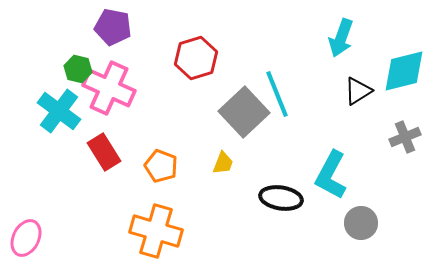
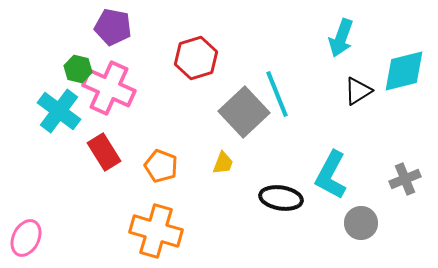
gray cross: moved 42 px down
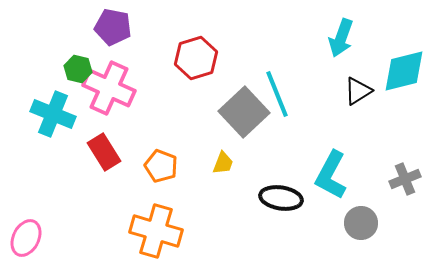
cyan cross: moved 6 px left, 3 px down; rotated 15 degrees counterclockwise
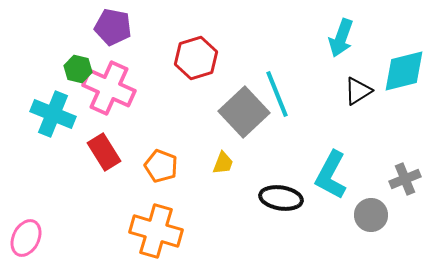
gray circle: moved 10 px right, 8 px up
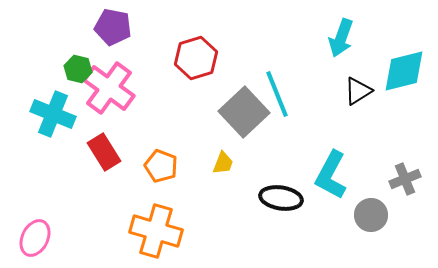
pink cross: rotated 12 degrees clockwise
pink ellipse: moved 9 px right
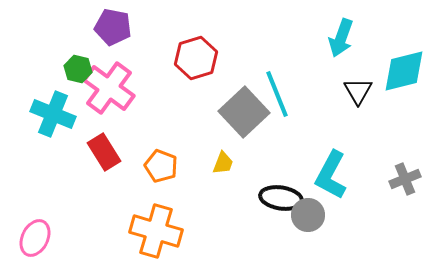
black triangle: rotated 28 degrees counterclockwise
gray circle: moved 63 px left
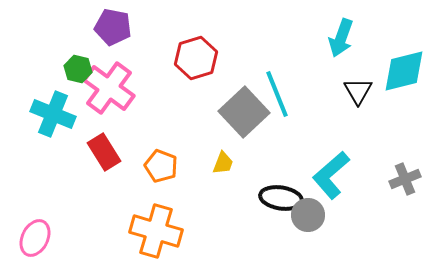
cyan L-shape: rotated 21 degrees clockwise
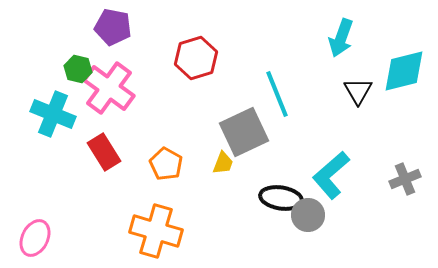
gray square: moved 20 px down; rotated 18 degrees clockwise
orange pentagon: moved 5 px right, 2 px up; rotated 8 degrees clockwise
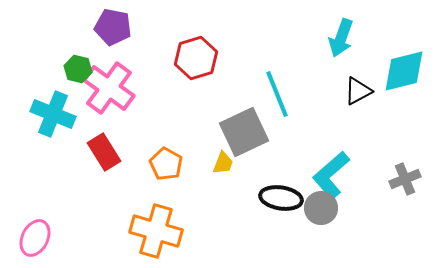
black triangle: rotated 32 degrees clockwise
gray circle: moved 13 px right, 7 px up
